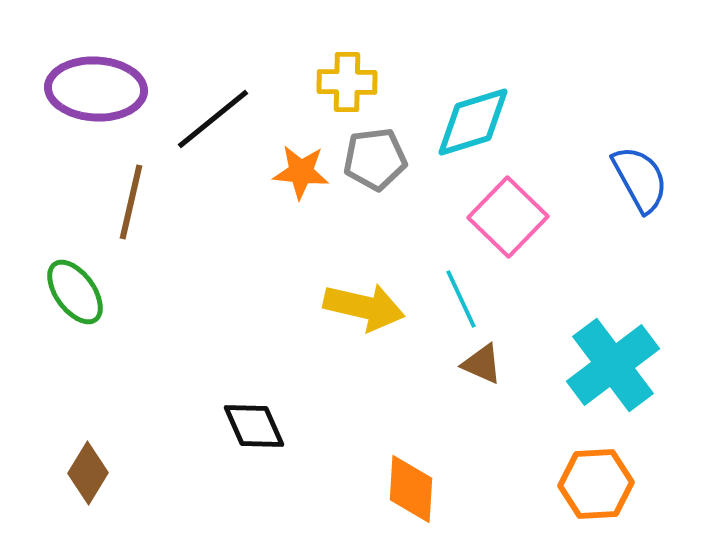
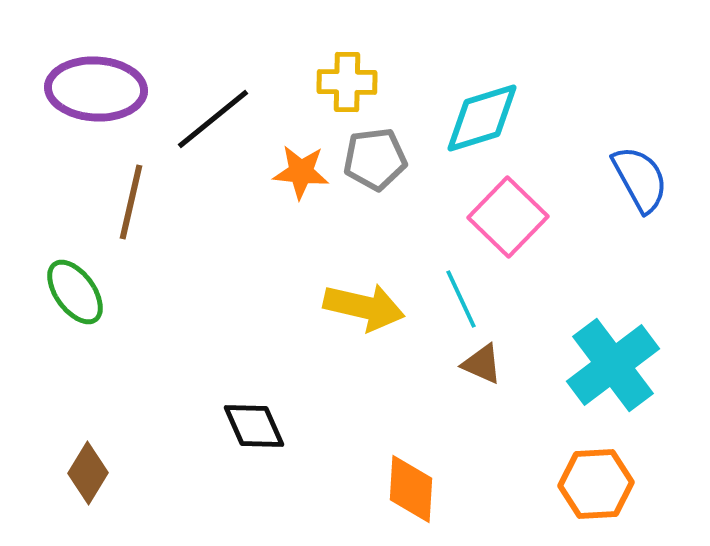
cyan diamond: moved 9 px right, 4 px up
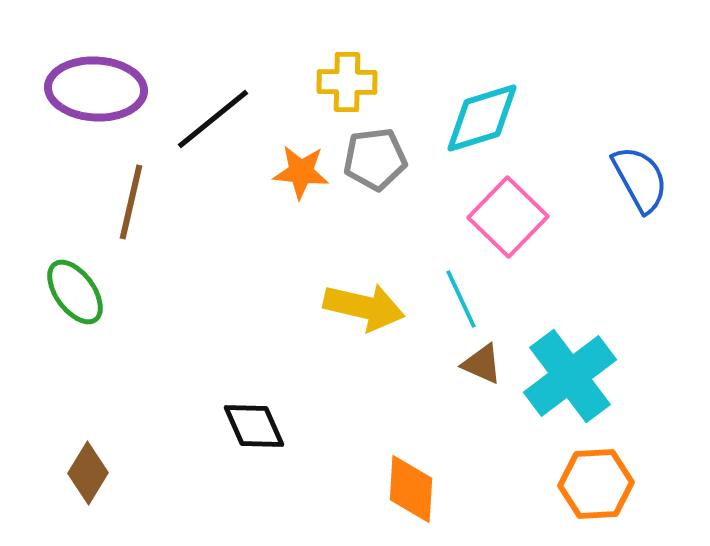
cyan cross: moved 43 px left, 11 px down
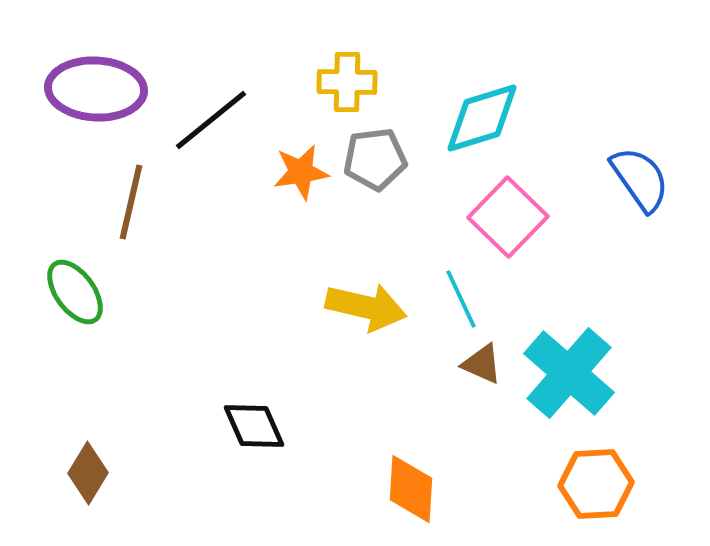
black line: moved 2 px left, 1 px down
orange star: rotated 14 degrees counterclockwise
blue semicircle: rotated 6 degrees counterclockwise
yellow arrow: moved 2 px right
cyan cross: moved 1 px left, 3 px up; rotated 12 degrees counterclockwise
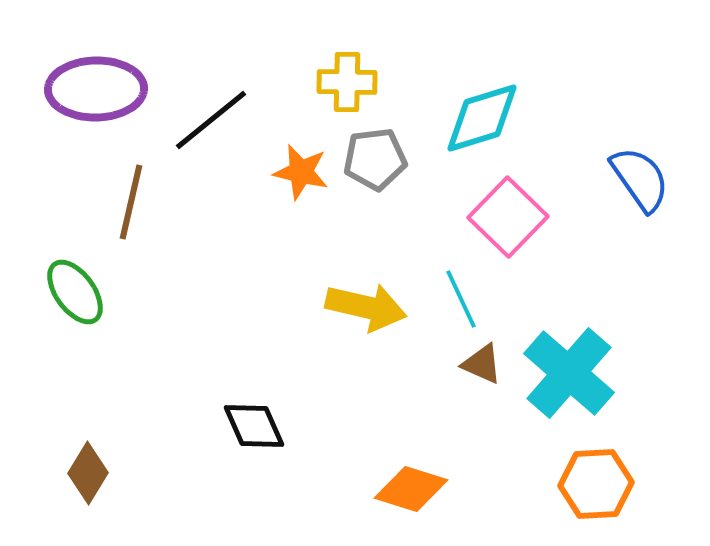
purple ellipse: rotated 4 degrees counterclockwise
orange star: rotated 22 degrees clockwise
orange diamond: rotated 76 degrees counterclockwise
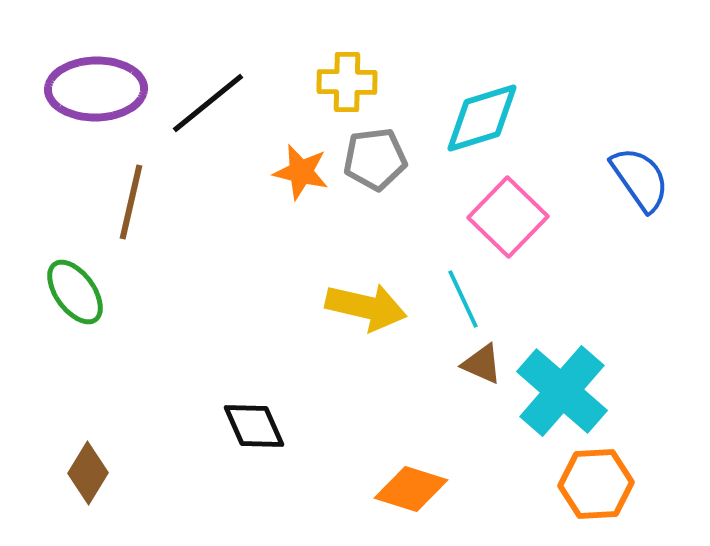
black line: moved 3 px left, 17 px up
cyan line: moved 2 px right
cyan cross: moved 7 px left, 18 px down
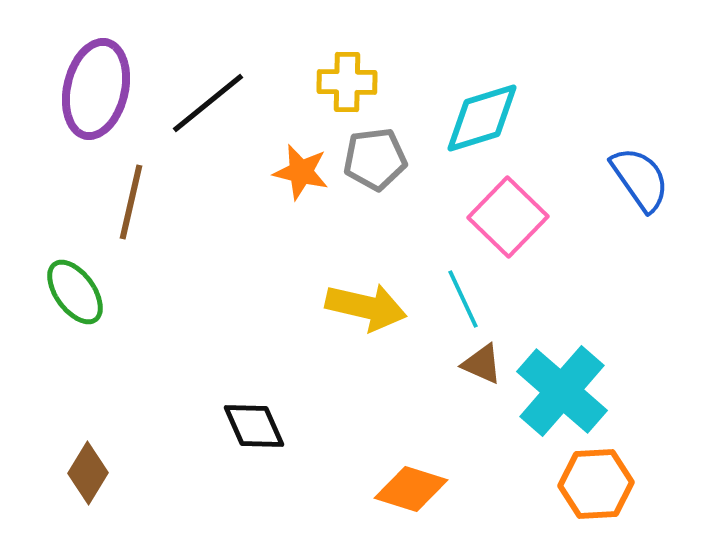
purple ellipse: rotated 76 degrees counterclockwise
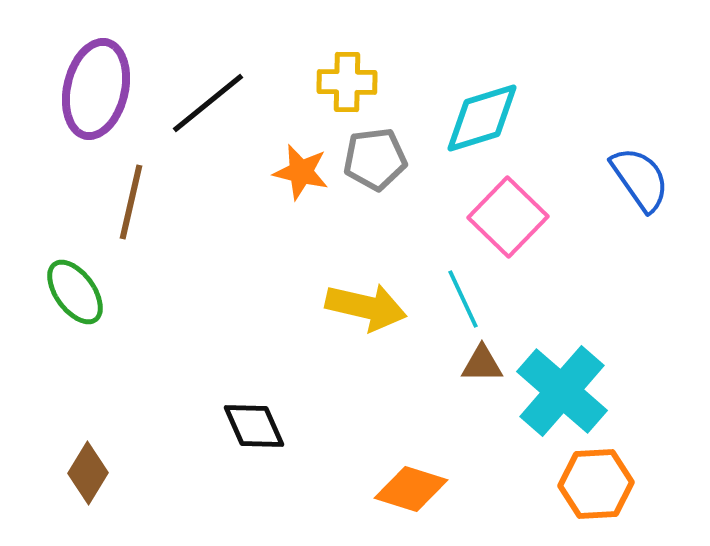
brown triangle: rotated 24 degrees counterclockwise
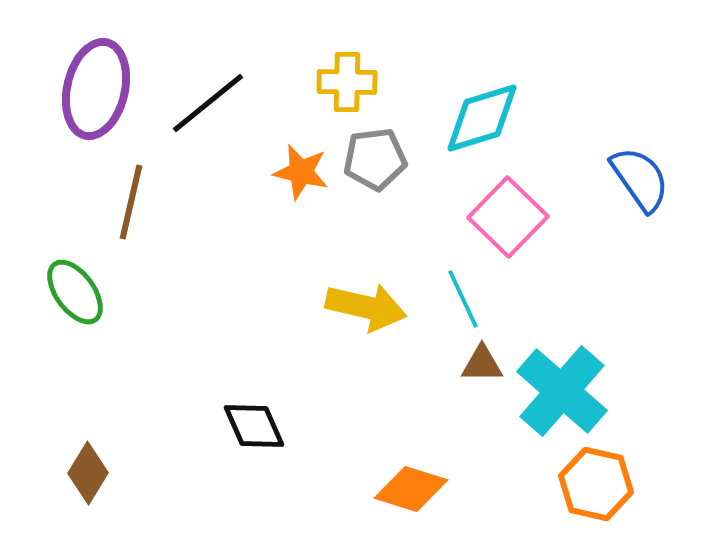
orange hexagon: rotated 16 degrees clockwise
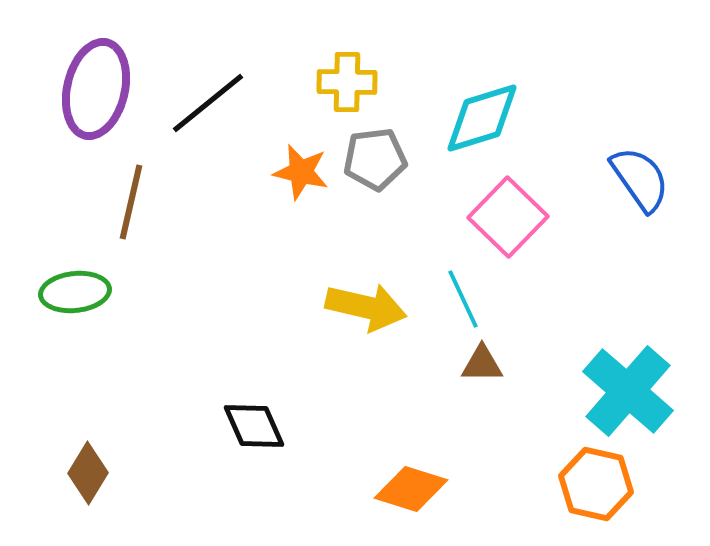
green ellipse: rotated 60 degrees counterclockwise
cyan cross: moved 66 px right
